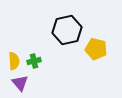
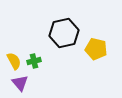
black hexagon: moved 3 px left, 3 px down
yellow semicircle: rotated 24 degrees counterclockwise
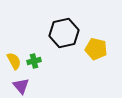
purple triangle: moved 1 px right, 3 px down
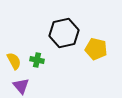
green cross: moved 3 px right, 1 px up; rotated 24 degrees clockwise
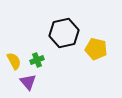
green cross: rotated 32 degrees counterclockwise
purple triangle: moved 7 px right, 4 px up
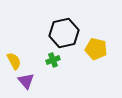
green cross: moved 16 px right
purple triangle: moved 2 px left, 1 px up
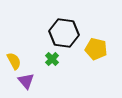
black hexagon: rotated 20 degrees clockwise
green cross: moved 1 px left, 1 px up; rotated 24 degrees counterclockwise
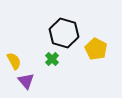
black hexagon: rotated 8 degrees clockwise
yellow pentagon: rotated 15 degrees clockwise
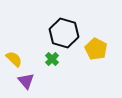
yellow semicircle: moved 2 px up; rotated 18 degrees counterclockwise
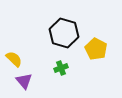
green cross: moved 9 px right, 9 px down; rotated 24 degrees clockwise
purple triangle: moved 2 px left
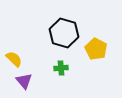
green cross: rotated 16 degrees clockwise
